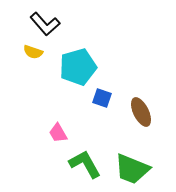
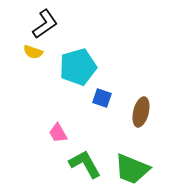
black L-shape: rotated 84 degrees counterclockwise
brown ellipse: rotated 40 degrees clockwise
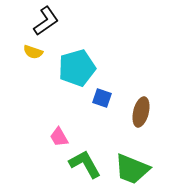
black L-shape: moved 1 px right, 3 px up
cyan pentagon: moved 1 px left, 1 px down
pink trapezoid: moved 1 px right, 4 px down
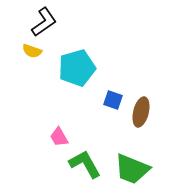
black L-shape: moved 2 px left, 1 px down
yellow semicircle: moved 1 px left, 1 px up
blue square: moved 11 px right, 2 px down
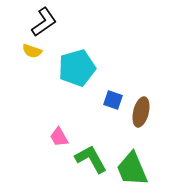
green L-shape: moved 6 px right, 5 px up
green trapezoid: rotated 45 degrees clockwise
